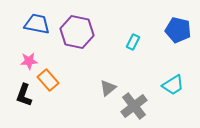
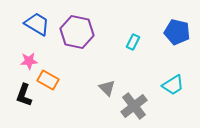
blue trapezoid: rotated 20 degrees clockwise
blue pentagon: moved 1 px left, 2 px down
orange rectangle: rotated 20 degrees counterclockwise
gray triangle: moved 1 px left; rotated 36 degrees counterclockwise
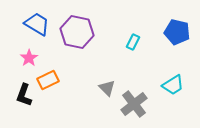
pink star: moved 3 px up; rotated 30 degrees counterclockwise
orange rectangle: rotated 55 degrees counterclockwise
gray cross: moved 2 px up
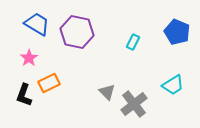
blue pentagon: rotated 10 degrees clockwise
orange rectangle: moved 1 px right, 3 px down
gray triangle: moved 4 px down
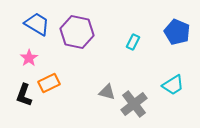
gray triangle: rotated 30 degrees counterclockwise
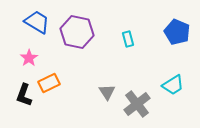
blue trapezoid: moved 2 px up
cyan rectangle: moved 5 px left, 3 px up; rotated 42 degrees counterclockwise
gray triangle: rotated 42 degrees clockwise
gray cross: moved 3 px right
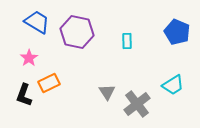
cyan rectangle: moved 1 px left, 2 px down; rotated 14 degrees clockwise
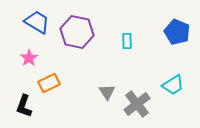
black L-shape: moved 11 px down
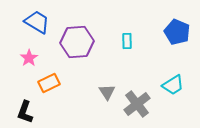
purple hexagon: moved 10 px down; rotated 16 degrees counterclockwise
black L-shape: moved 1 px right, 6 px down
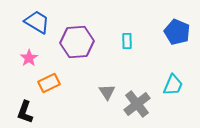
cyan trapezoid: rotated 35 degrees counterclockwise
